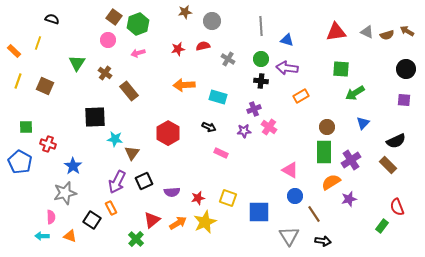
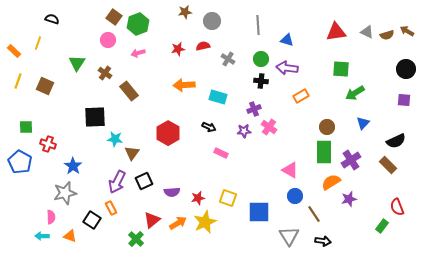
gray line at (261, 26): moved 3 px left, 1 px up
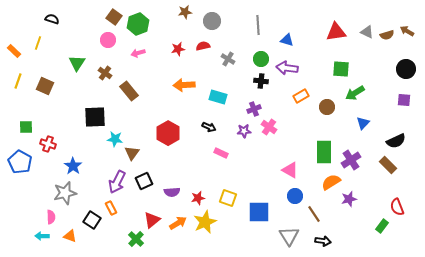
brown circle at (327, 127): moved 20 px up
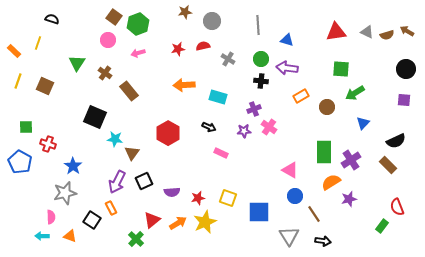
black square at (95, 117): rotated 25 degrees clockwise
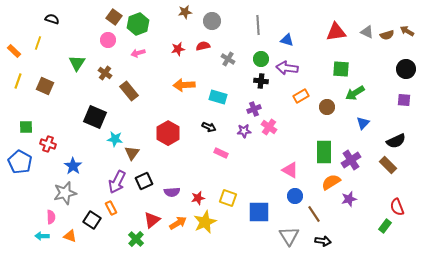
green rectangle at (382, 226): moved 3 px right
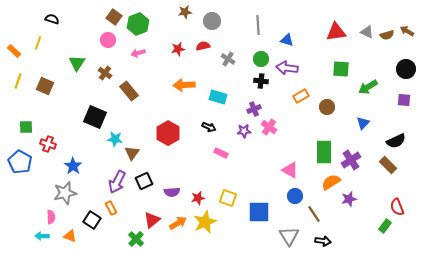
green arrow at (355, 93): moved 13 px right, 6 px up
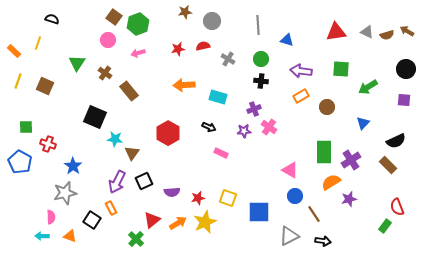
purple arrow at (287, 68): moved 14 px right, 3 px down
gray triangle at (289, 236): rotated 35 degrees clockwise
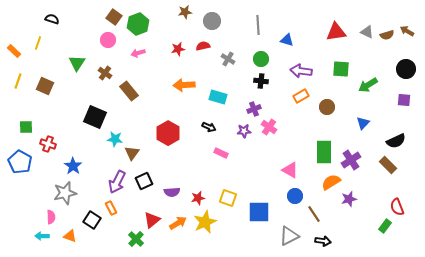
green arrow at (368, 87): moved 2 px up
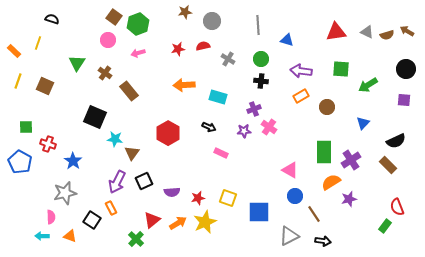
blue star at (73, 166): moved 5 px up
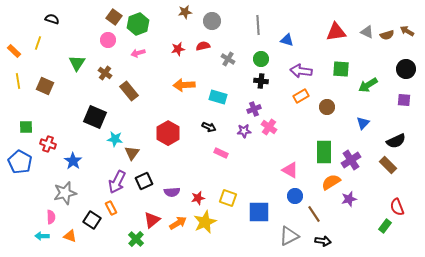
yellow line at (18, 81): rotated 28 degrees counterclockwise
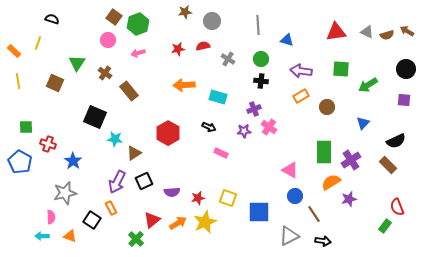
brown square at (45, 86): moved 10 px right, 3 px up
brown triangle at (132, 153): moved 2 px right; rotated 21 degrees clockwise
